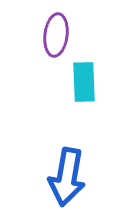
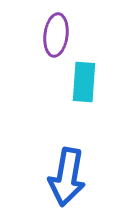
cyan rectangle: rotated 6 degrees clockwise
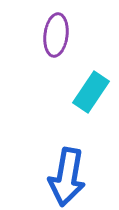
cyan rectangle: moved 7 px right, 10 px down; rotated 30 degrees clockwise
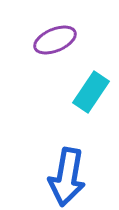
purple ellipse: moved 1 px left, 5 px down; rotated 60 degrees clockwise
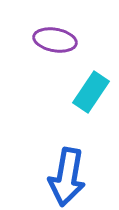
purple ellipse: rotated 33 degrees clockwise
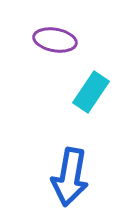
blue arrow: moved 3 px right
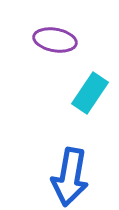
cyan rectangle: moved 1 px left, 1 px down
